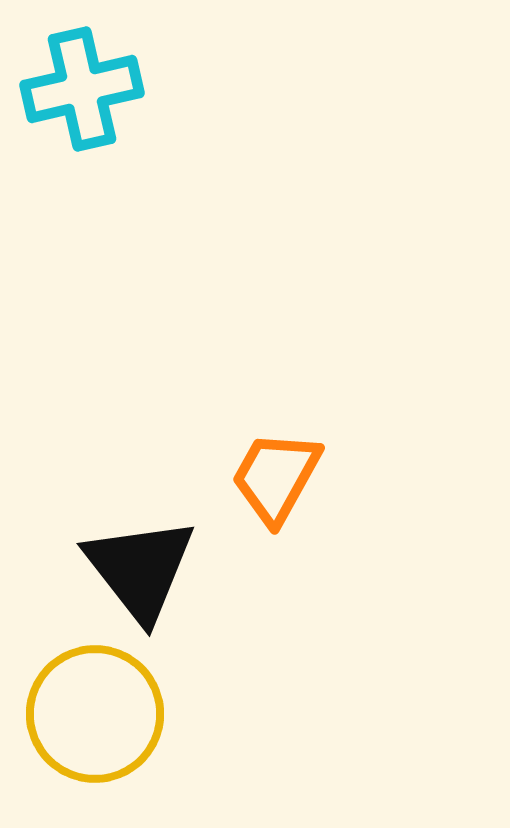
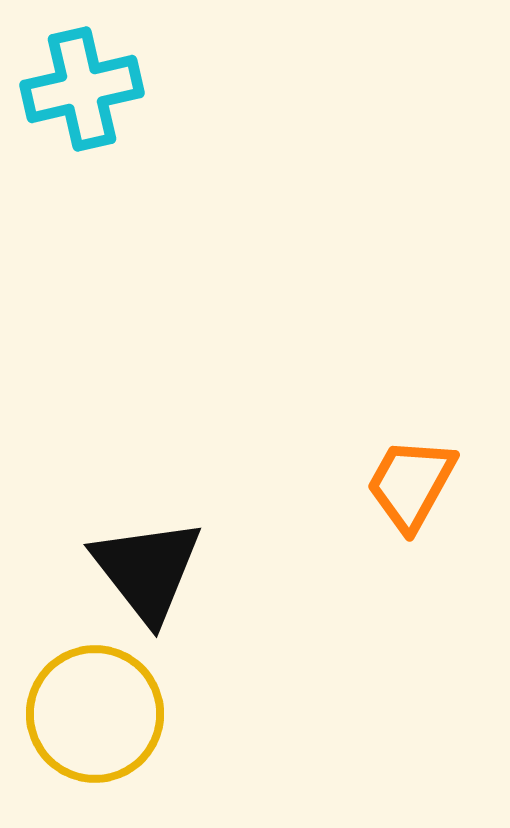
orange trapezoid: moved 135 px right, 7 px down
black triangle: moved 7 px right, 1 px down
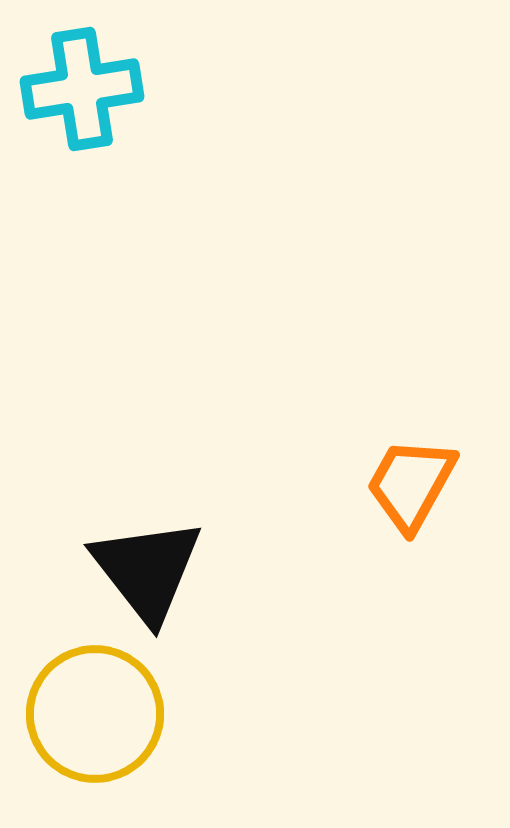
cyan cross: rotated 4 degrees clockwise
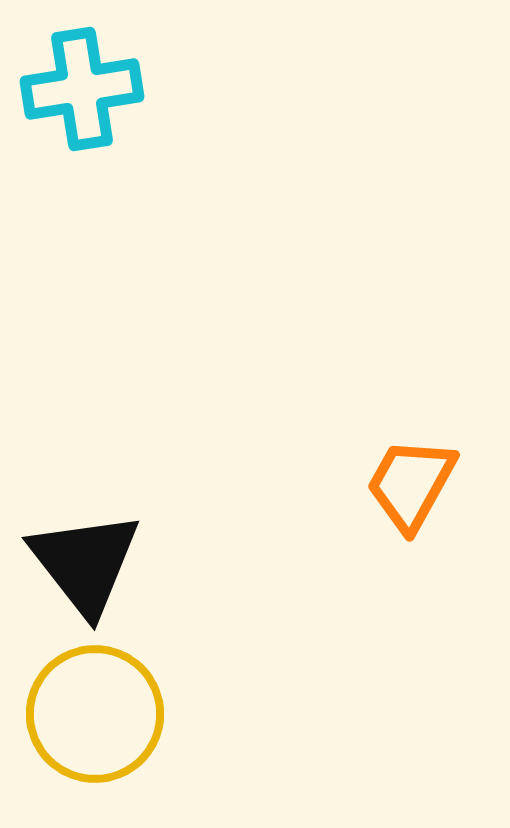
black triangle: moved 62 px left, 7 px up
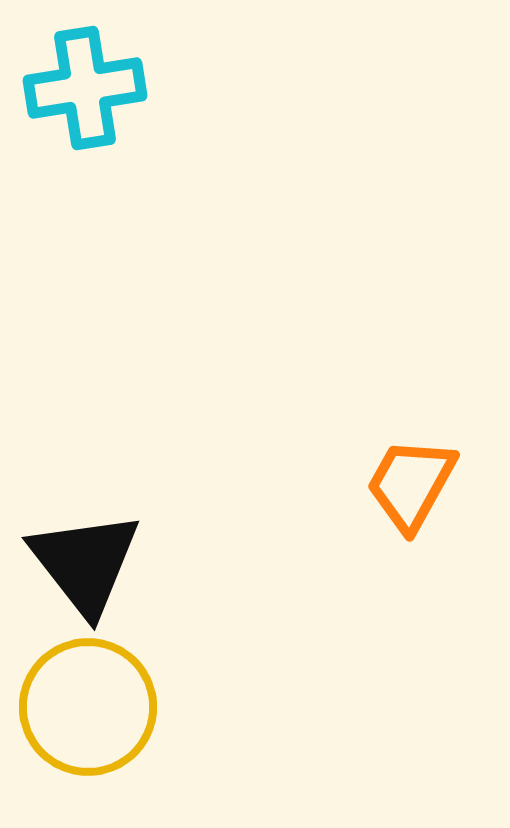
cyan cross: moved 3 px right, 1 px up
yellow circle: moved 7 px left, 7 px up
